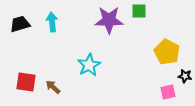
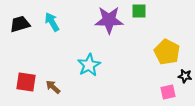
cyan arrow: rotated 24 degrees counterclockwise
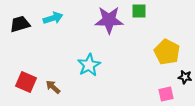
cyan arrow: moved 1 px right, 4 px up; rotated 102 degrees clockwise
black star: moved 1 px down
red square: rotated 15 degrees clockwise
pink square: moved 2 px left, 2 px down
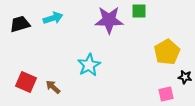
yellow pentagon: rotated 15 degrees clockwise
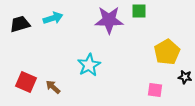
pink square: moved 11 px left, 4 px up; rotated 21 degrees clockwise
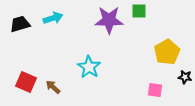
cyan star: moved 2 px down; rotated 10 degrees counterclockwise
